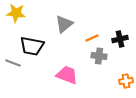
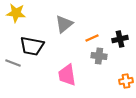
pink trapezoid: rotated 120 degrees counterclockwise
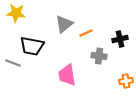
orange line: moved 6 px left, 5 px up
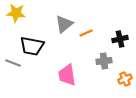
gray cross: moved 5 px right, 5 px down; rotated 14 degrees counterclockwise
orange cross: moved 1 px left, 2 px up; rotated 16 degrees counterclockwise
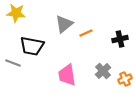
gray cross: moved 1 px left, 10 px down; rotated 35 degrees counterclockwise
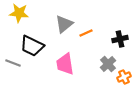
yellow star: moved 3 px right
black trapezoid: rotated 15 degrees clockwise
gray cross: moved 5 px right, 7 px up
pink trapezoid: moved 2 px left, 11 px up
orange cross: moved 1 px left, 2 px up
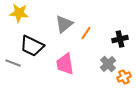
orange line: rotated 32 degrees counterclockwise
